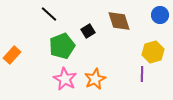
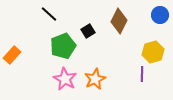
brown diamond: rotated 45 degrees clockwise
green pentagon: moved 1 px right
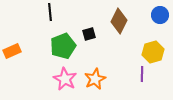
black line: moved 1 px right, 2 px up; rotated 42 degrees clockwise
black square: moved 1 px right, 3 px down; rotated 16 degrees clockwise
orange rectangle: moved 4 px up; rotated 24 degrees clockwise
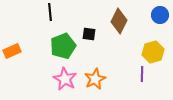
black square: rotated 24 degrees clockwise
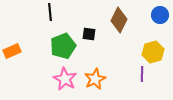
brown diamond: moved 1 px up
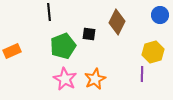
black line: moved 1 px left
brown diamond: moved 2 px left, 2 px down
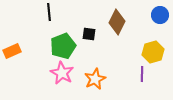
pink star: moved 3 px left, 6 px up
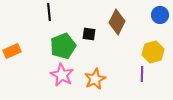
pink star: moved 2 px down
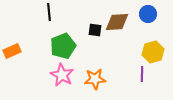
blue circle: moved 12 px left, 1 px up
brown diamond: rotated 60 degrees clockwise
black square: moved 6 px right, 4 px up
orange star: rotated 20 degrees clockwise
